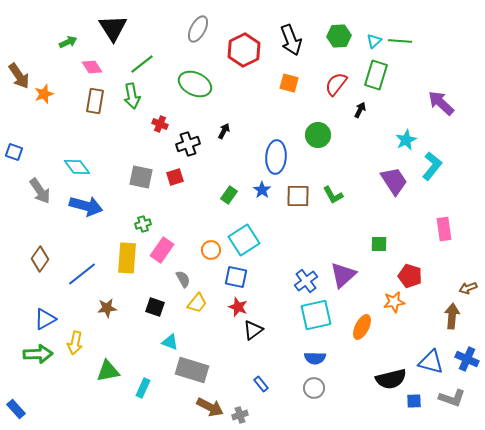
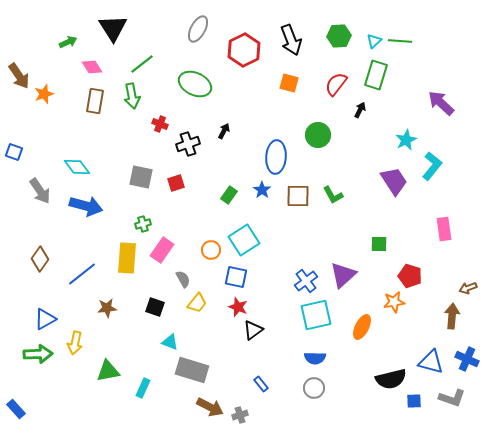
red square at (175, 177): moved 1 px right, 6 px down
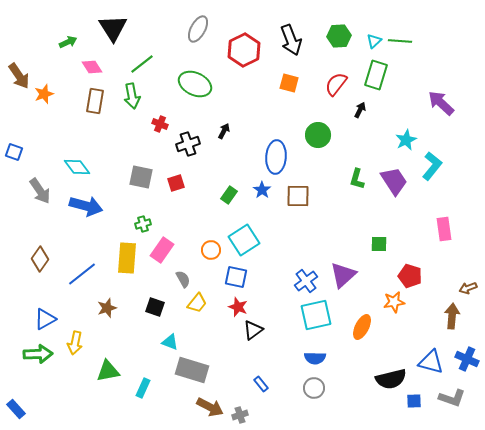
green L-shape at (333, 195): moved 24 px right, 16 px up; rotated 45 degrees clockwise
brown star at (107, 308): rotated 12 degrees counterclockwise
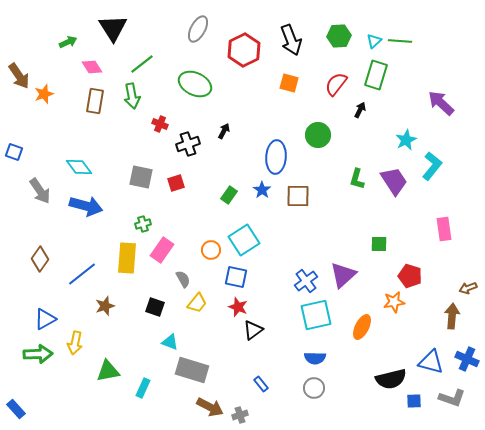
cyan diamond at (77, 167): moved 2 px right
brown star at (107, 308): moved 2 px left, 2 px up
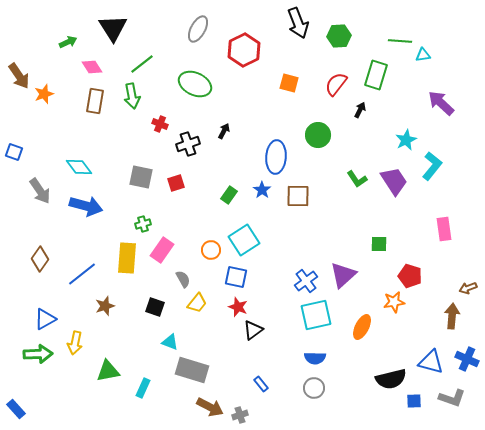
black arrow at (291, 40): moved 7 px right, 17 px up
cyan triangle at (374, 41): moved 49 px right, 14 px down; rotated 35 degrees clockwise
green L-shape at (357, 179): rotated 50 degrees counterclockwise
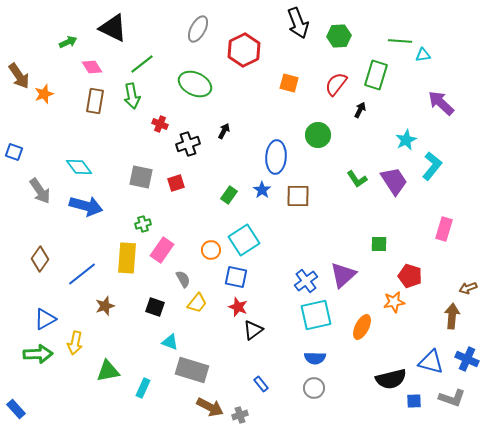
black triangle at (113, 28): rotated 32 degrees counterclockwise
pink rectangle at (444, 229): rotated 25 degrees clockwise
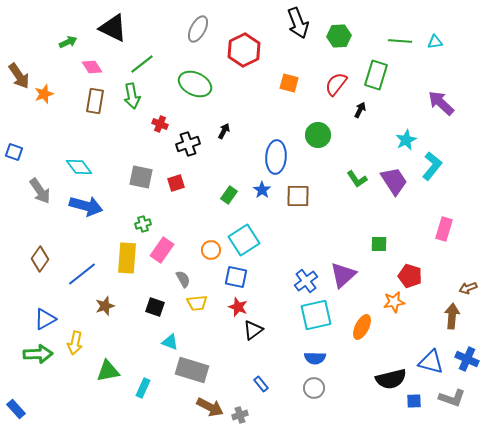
cyan triangle at (423, 55): moved 12 px right, 13 px up
yellow trapezoid at (197, 303): rotated 45 degrees clockwise
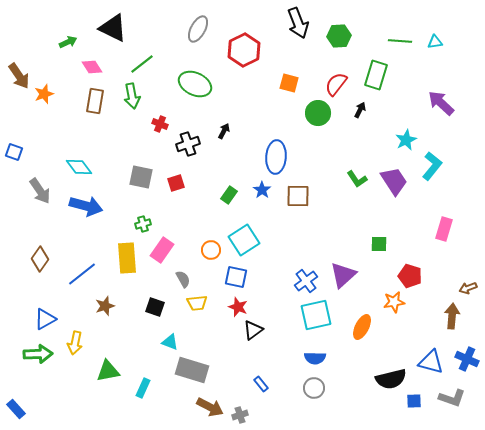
green circle at (318, 135): moved 22 px up
yellow rectangle at (127, 258): rotated 8 degrees counterclockwise
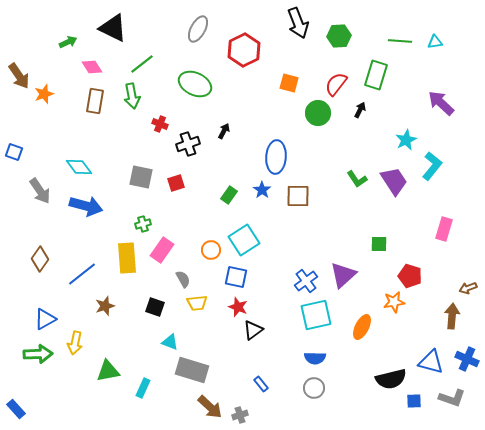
brown arrow at (210, 407): rotated 16 degrees clockwise
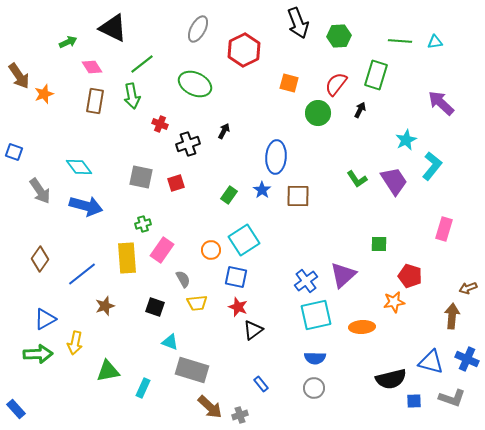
orange ellipse at (362, 327): rotated 60 degrees clockwise
